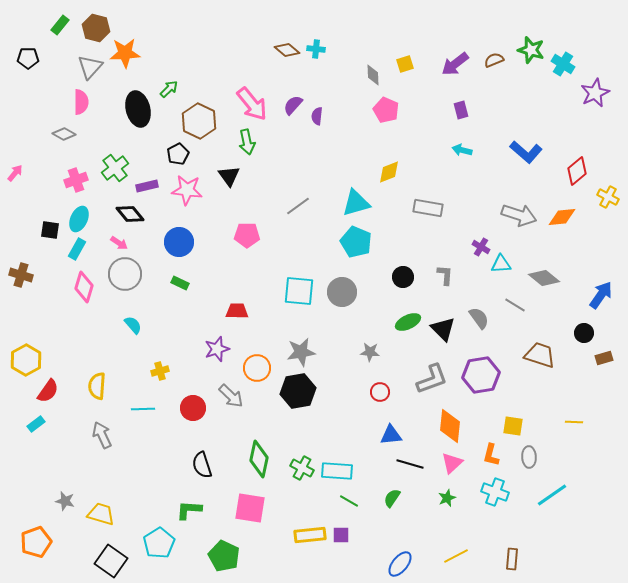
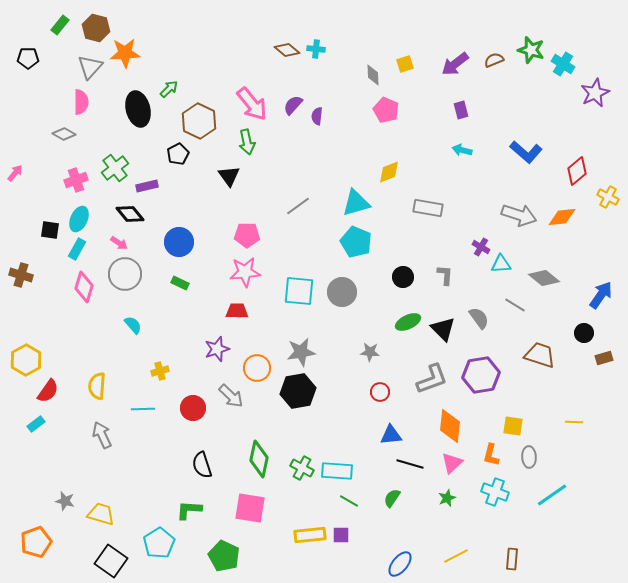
pink star at (187, 190): moved 58 px right, 82 px down; rotated 12 degrees counterclockwise
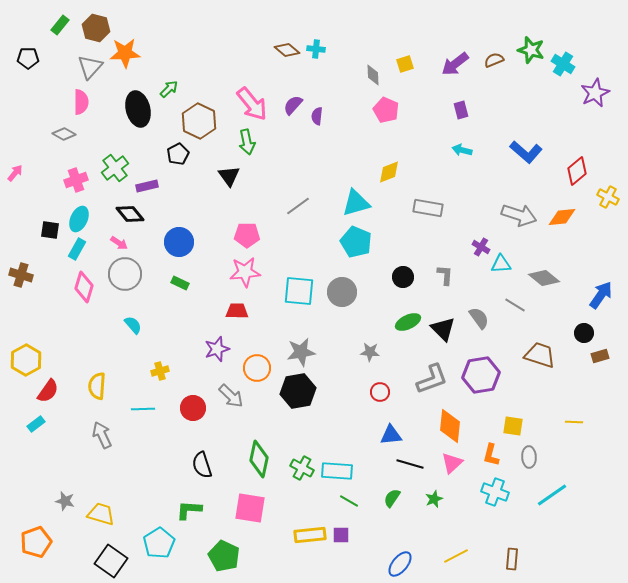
brown rectangle at (604, 358): moved 4 px left, 2 px up
green star at (447, 498): moved 13 px left, 1 px down
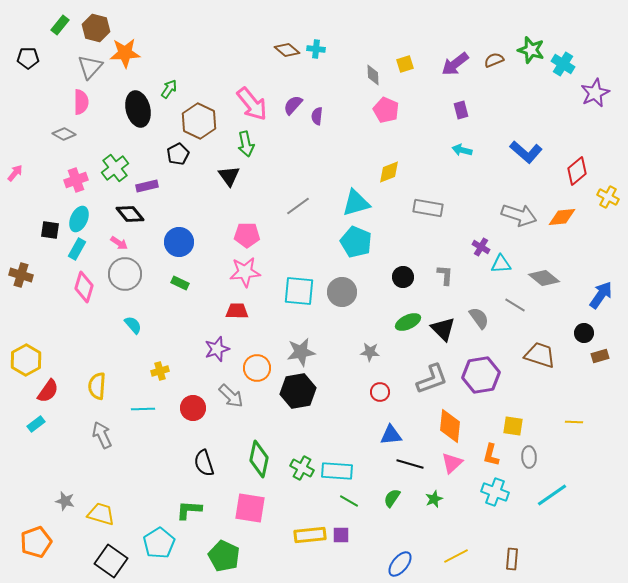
green arrow at (169, 89): rotated 12 degrees counterclockwise
green arrow at (247, 142): moved 1 px left, 2 px down
black semicircle at (202, 465): moved 2 px right, 2 px up
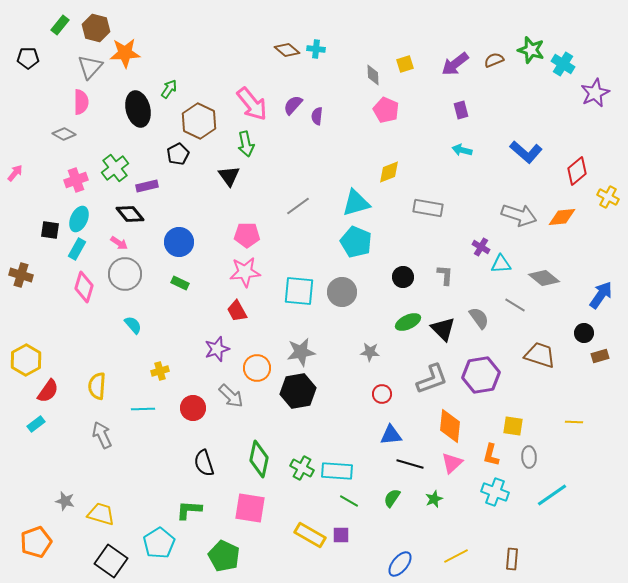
red trapezoid at (237, 311): rotated 120 degrees counterclockwise
red circle at (380, 392): moved 2 px right, 2 px down
yellow rectangle at (310, 535): rotated 36 degrees clockwise
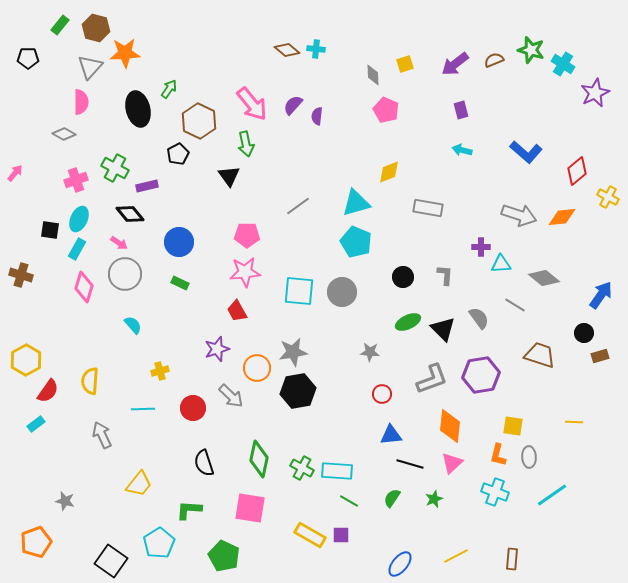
green cross at (115, 168): rotated 24 degrees counterclockwise
purple cross at (481, 247): rotated 30 degrees counterclockwise
gray star at (301, 352): moved 8 px left
yellow semicircle at (97, 386): moved 7 px left, 5 px up
orange L-shape at (491, 455): moved 7 px right
yellow trapezoid at (101, 514): moved 38 px right, 30 px up; rotated 112 degrees clockwise
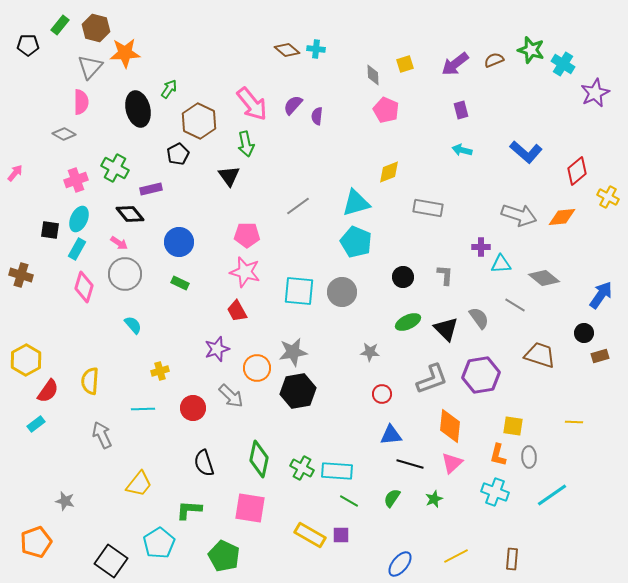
black pentagon at (28, 58): moved 13 px up
purple rectangle at (147, 186): moved 4 px right, 3 px down
pink star at (245, 272): rotated 20 degrees clockwise
black triangle at (443, 329): moved 3 px right
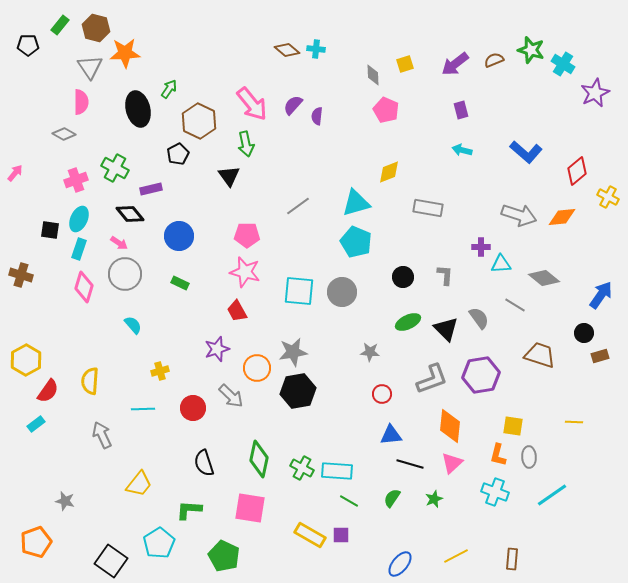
gray triangle at (90, 67): rotated 16 degrees counterclockwise
blue circle at (179, 242): moved 6 px up
cyan rectangle at (77, 249): moved 2 px right; rotated 10 degrees counterclockwise
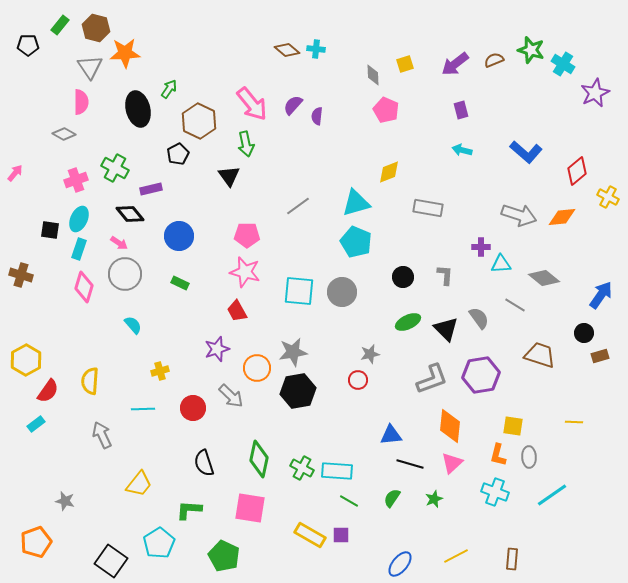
gray star at (370, 352): moved 2 px down; rotated 18 degrees counterclockwise
red circle at (382, 394): moved 24 px left, 14 px up
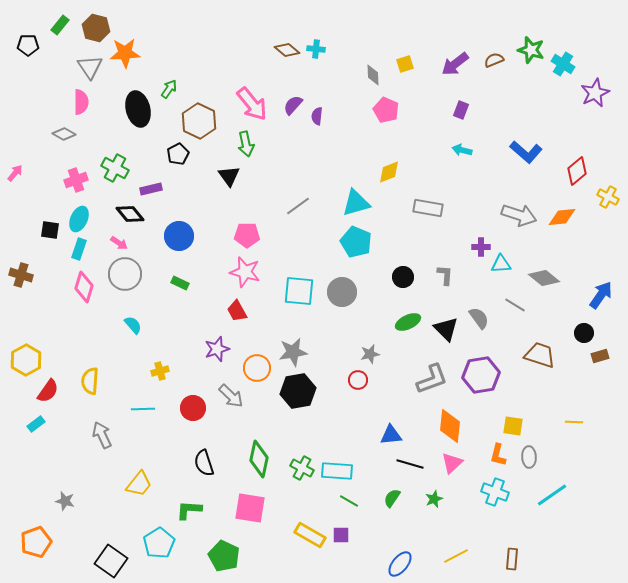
purple rectangle at (461, 110): rotated 36 degrees clockwise
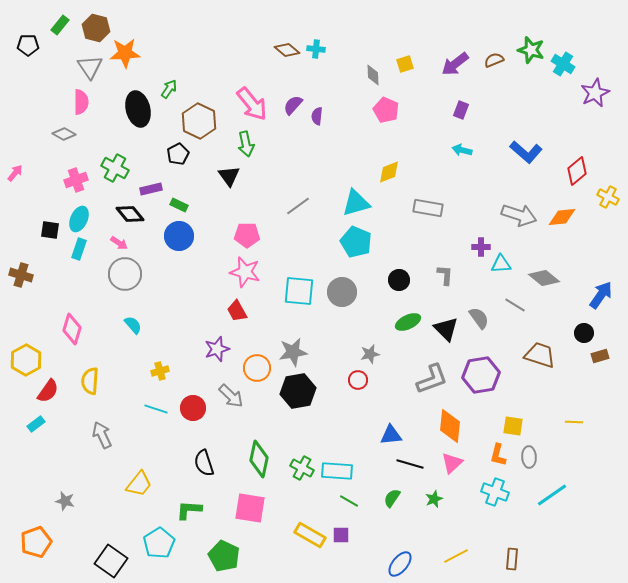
black circle at (403, 277): moved 4 px left, 3 px down
green rectangle at (180, 283): moved 1 px left, 78 px up
pink diamond at (84, 287): moved 12 px left, 42 px down
cyan line at (143, 409): moved 13 px right; rotated 20 degrees clockwise
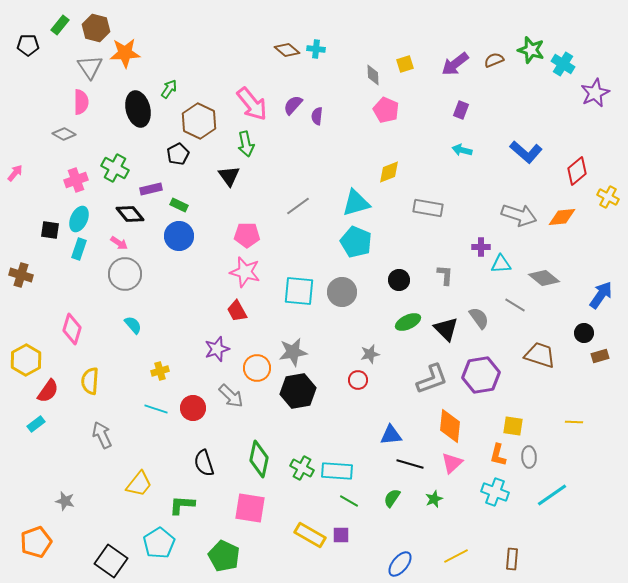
green L-shape at (189, 510): moved 7 px left, 5 px up
